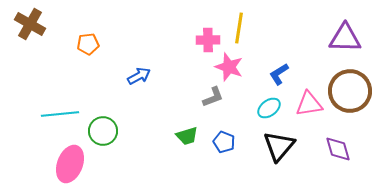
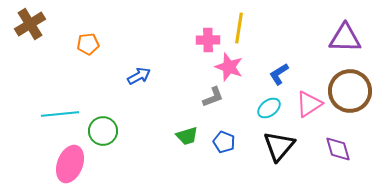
brown cross: rotated 28 degrees clockwise
pink triangle: rotated 24 degrees counterclockwise
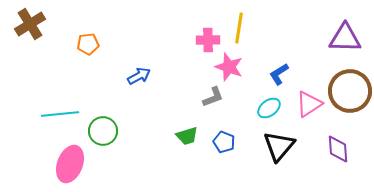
purple diamond: rotated 12 degrees clockwise
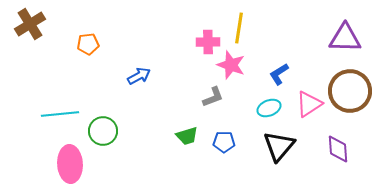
pink cross: moved 2 px down
pink star: moved 2 px right, 2 px up
cyan ellipse: rotated 15 degrees clockwise
blue pentagon: rotated 20 degrees counterclockwise
pink ellipse: rotated 24 degrees counterclockwise
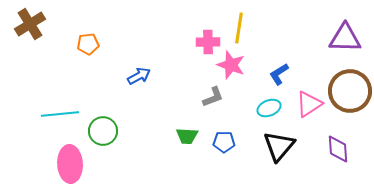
green trapezoid: rotated 20 degrees clockwise
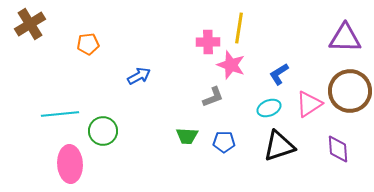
black triangle: rotated 32 degrees clockwise
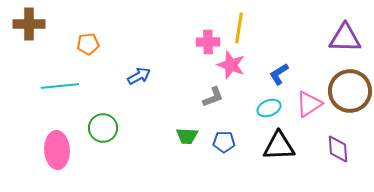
brown cross: moved 1 px left; rotated 32 degrees clockwise
cyan line: moved 28 px up
green circle: moved 3 px up
black triangle: rotated 16 degrees clockwise
pink ellipse: moved 13 px left, 14 px up
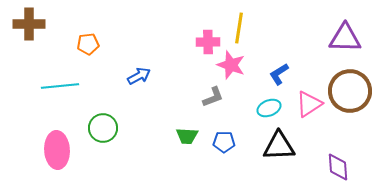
purple diamond: moved 18 px down
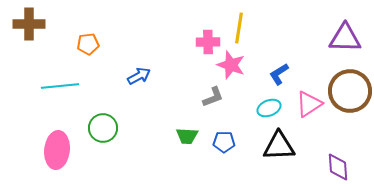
pink ellipse: rotated 9 degrees clockwise
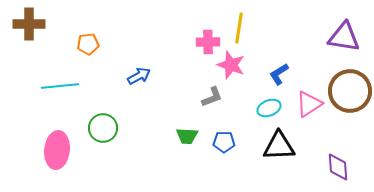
purple triangle: moved 1 px left, 1 px up; rotated 8 degrees clockwise
gray L-shape: moved 1 px left
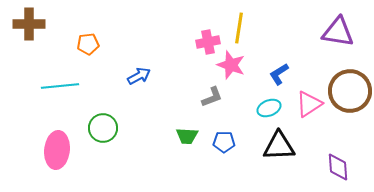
purple triangle: moved 6 px left, 5 px up
pink cross: rotated 10 degrees counterclockwise
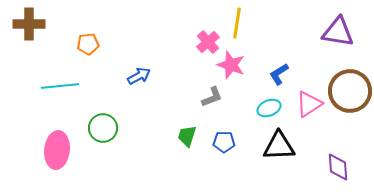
yellow line: moved 2 px left, 5 px up
pink cross: rotated 30 degrees counterclockwise
green trapezoid: rotated 105 degrees clockwise
